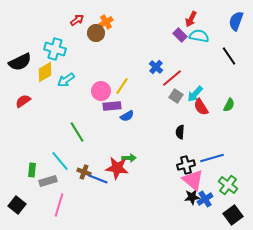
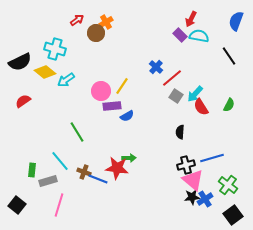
yellow diamond at (45, 72): rotated 70 degrees clockwise
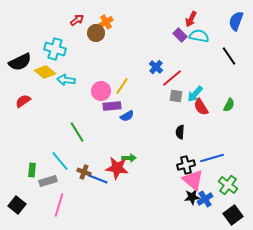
cyan arrow at (66, 80): rotated 42 degrees clockwise
gray square at (176, 96): rotated 24 degrees counterclockwise
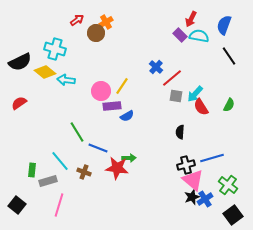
blue semicircle at (236, 21): moved 12 px left, 4 px down
red semicircle at (23, 101): moved 4 px left, 2 px down
blue line at (98, 179): moved 31 px up
black star at (192, 197): rotated 14 degrees counterclockwise
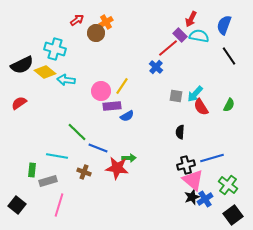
black semicircle at (20, 62): moved 2 px right, 3 px down
red line at (172, 78): moved 4 px left, 30 px up
green line at (77, 132): rotated 15 degrees counterclockwise
cyan line at (60, 161): moved 3 px left, 5 px up; rotated 40 degrees counterclockwise
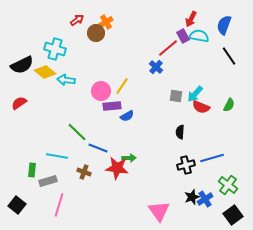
purple rectangle at (180, 35): moved 3 px right, 1 px down; rotated 16 degrees clockwise
red semicircle at (201, 107): rotated 36 degrees counterclockwise
pink triangle at (193, 180): moved 34 px left, 31 px down; rotated 15 degrees clockwise
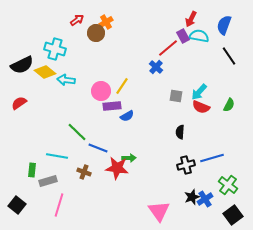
cyan arrow at (195, 94): moved 4 px right, 2 px up
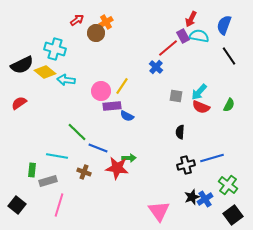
blue semicircle at (127, 116): rotated 56 degrees clockwise
